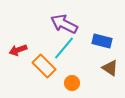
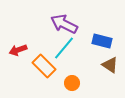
brown triangle: moved 3 px up
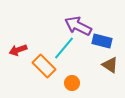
purple arrow: moved 14 px right, 2 px down
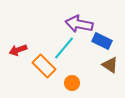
purple arrow: moved 1 px right, 2 px up; rotated 16 degrees counterclockwise
blue rectangle: rotated 12 degrees clockwise
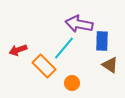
blue rectangle: rotated 66 degrees clockwise
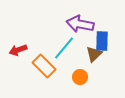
purple arrow: moved 1 px right
brown triangle: moved 16 px left, 11 px up; rotated 42 degrees clockwise
orange circle: moved 8 px right, 6 px up
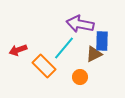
brown triangle: rotated 18 degrees clockwise
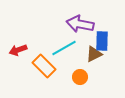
cyan line: rotated 20 degrees clockwise
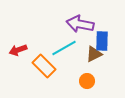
orange circle: moved 7 px right, 4 px down
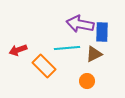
blue rectangle: moved 9 px up
cyan line: moved 3 px right; rotated 25 degrees clockwise
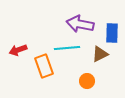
blue rectangle: moved 10 px right, 1 px down
brown triangle: moved 6 px right
orange rectangle: rotated 25 degrees clockwise
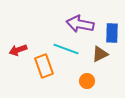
cyan line: moved 1 px left, 1 px down; rotated 25 degrees clockwise
